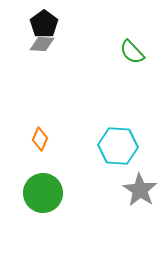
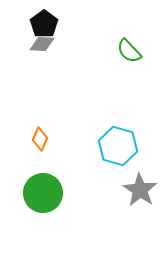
green semicircle: moved 3 px left, 1 px up
cyan hexagon: rotated 12 degrees clockwise
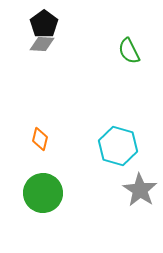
green semicircle: rotated 16 degrees clockwise
orange diamond: rotated 10 degrees counterclockwise
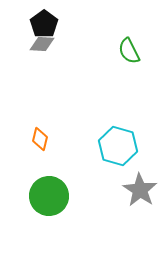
green circle: moved 6 px right, 3 px down
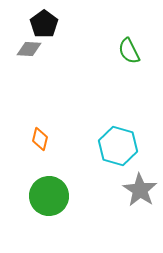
gray diamond: moved 13 px left, 5 px down
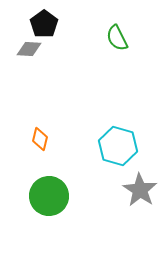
green semicircle: moved 12 px left, 13 px up
